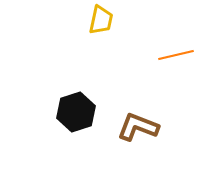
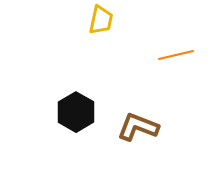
black hexagon: rotated 12 degrees counterclockwise
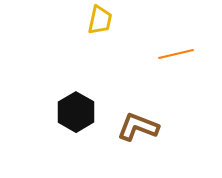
yellow trapezoid: moved 1 px left
orange line: moved 1 px up
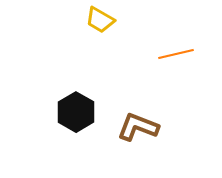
yellow trapezoid: rotated 108 degrees clockwise
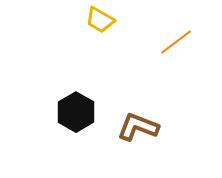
orange line: moved 12 px up; rotated 24 degrees counterclockwise
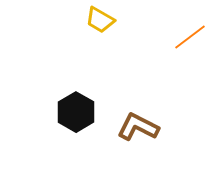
orange line: moved 14 px right, 5 px up
brown L-shape: rotated 6 degrees clockwise
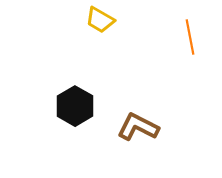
orange line: rotated 64 degrees counterclockwise
black hexagon: moved 1 px left, 6 px up
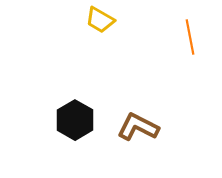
black hexagon: moved 14 px down
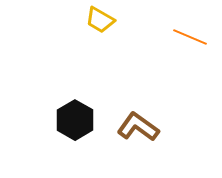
orange line: rotated 56 degrees counterclockwise
brown L-shape: rotated 9 degrees clockwise
